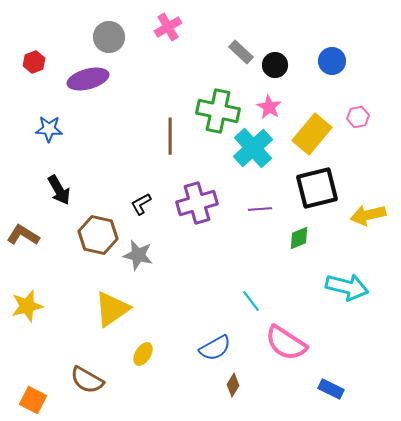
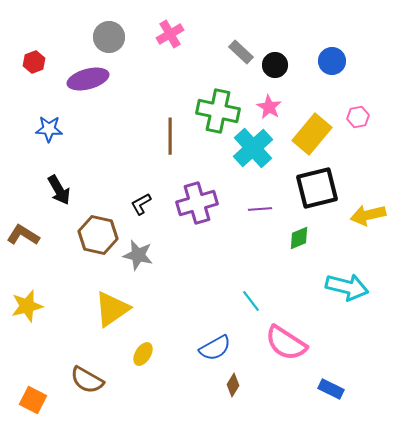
pink cross: moved 2 px right, 7 px down
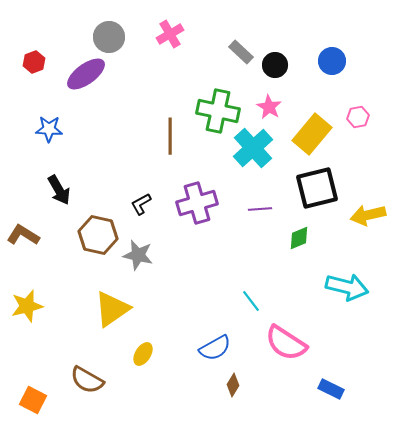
purple ellipse: moved 2 px left, 5 px up; rotated 21 degrees counterclockwise
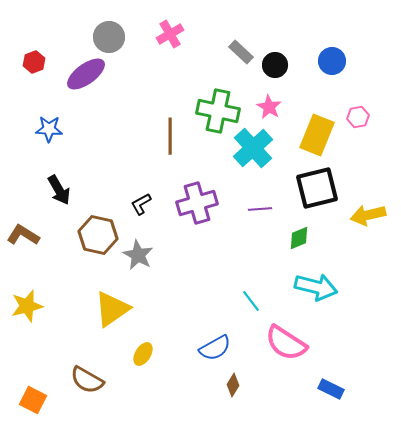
yellow rectangle: moved 5 px right, 1 px down; rotated 18 degrees counterclockwise
gray star: rotated 16 degrees clockwise
cyan arrow: moved 31 px left
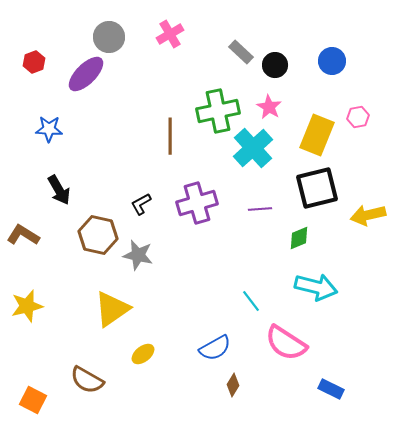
purple ellipse: rotated 9 degrees counterclockwise
green cross: rotated 24 degrees counterclockwise
gray star: rotated 16 degrees counterclockwise
yellow ellipse: rotated 20 degrees clockwise
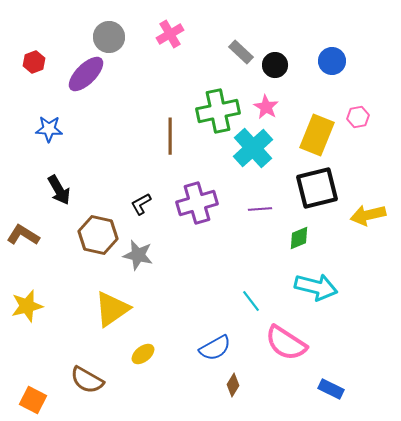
pink star: moved 3 px left
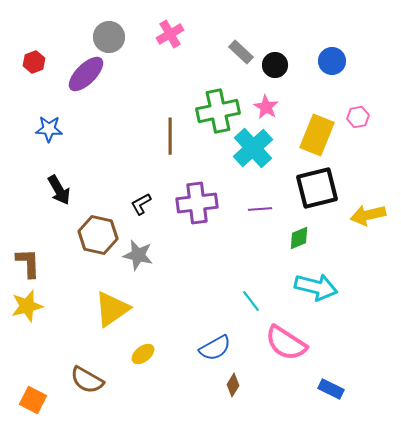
purple cross: rotated 9 degrees clockwise
brown L-shape: moved 5 px right, 28 px down; rotated 56 degrees clockwise
